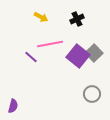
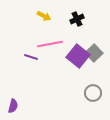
yellow arrow: moved 3 px right, 1 px up
purple line: rotated 24 degrees counterclockwise
gray circle: moved 1 px right, 1 px up
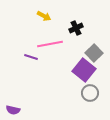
black cross: moved 1 px left, 9 px down
purple square: moved 6 px right, 14 px down
gray circle: moved 3 px left
purple semicircle: moved 4 px down; rotated 88 degrees clockwise
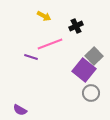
black cross: moved 2 px up
pink line: rotated 10 degrees counterclockwise
gray square: moved 3 px down
gray circle: moved 1 px right
purple semicircle: moved 7 px right; rotated 16 degrees clockwise
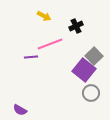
purple line: rotated 24 degrees counterclockwise
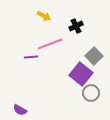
purple square: moved 3 px left, 4 px down
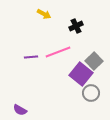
yellow arrow: moved 2 px up
pink line: moved 8 px right, 8 px down
gray square: moved 5 px down
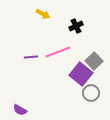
yellow arrow: moved 1 px left
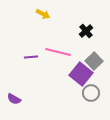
black cross: moved 10 px right, 5 px down; rotated 16 degrees counterclockwise
pink line: rotated 35 degrees clockwise
purple semicircle: moved 6 px left, 11 px up
